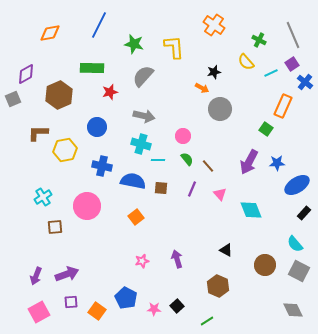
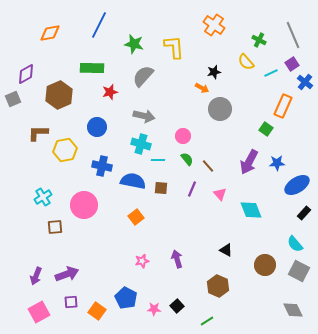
pink circle at (87, 206): moved 3 px left, 1 px up
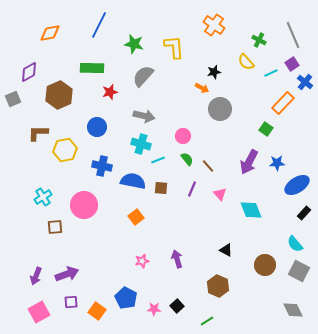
purple diamond at (26, 74): moved 3 px right, 2 px up
orange rectangle at (283, 106): moved 3 px up; rotated 20 degrees clockwise
cyan line at (158, 160): rotated 24 degrees counterclockwise
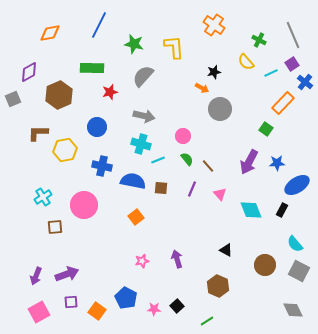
black rectangle at (304, 213): moved 22 px left, 3 px up; rotated 16 degrees counterclockwise
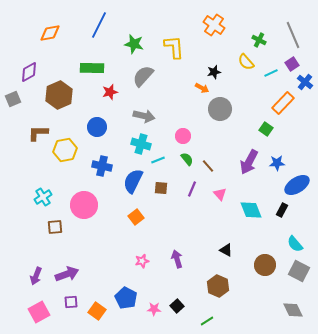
blue semicircle at (133, 181): rotated 75 degrees counterclockwise
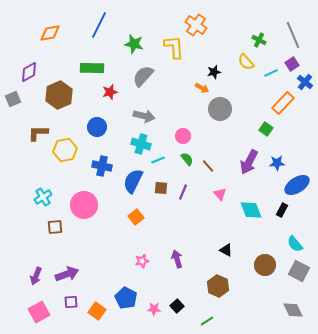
orange cross at (214, 25): moved 18 px left
purple line at (192, 189): moved 9 px left, 3 px down
